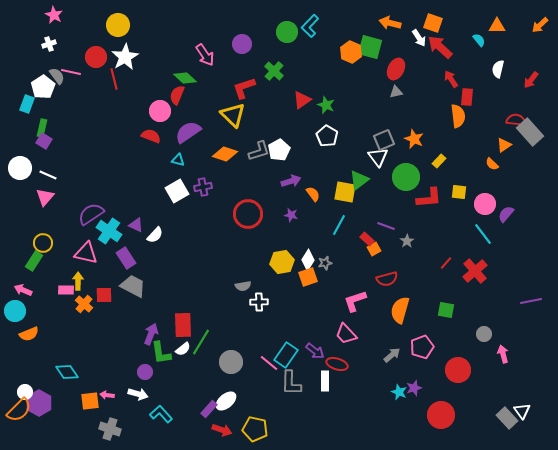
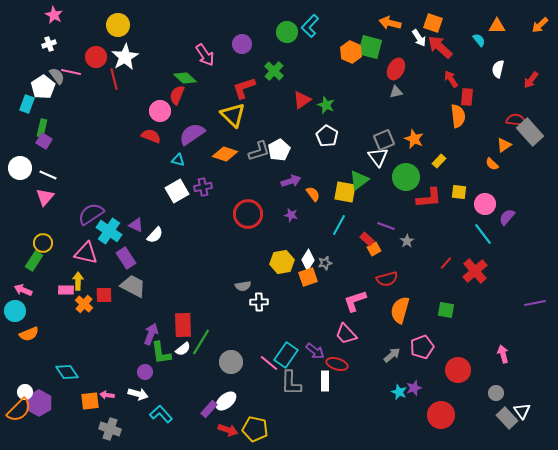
purple semicircle at (188, 132): moved 4 px right, 2 px down
purple semicircle at (506, 214): moved 1 px right, 3 px down
purple line at (531, 301): moved 4 px right, 2 px down
gray circle at (484, 334): moved 12 px right, 59 px down
red arrow at (222, 430): moved 6 px right
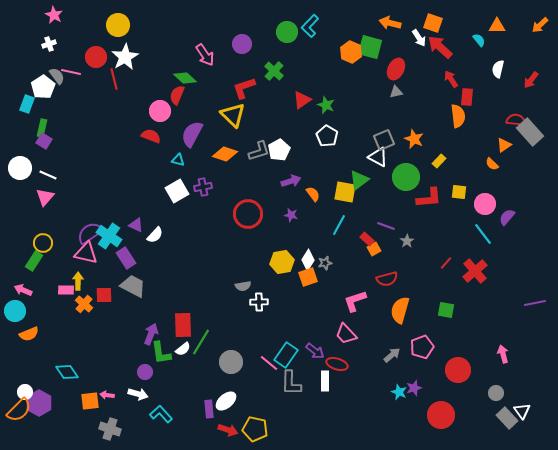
purple semicircle at (192, 134): rotated 28 degrees counterclockwise
white triangle at (378, 157): rotated 25 degrees counterclockwise
purple semicircle at (91, 214): moved 1 px left, 19 px down
cyan cross at (109, 231): moved 5 px down
purple rectangle at (209, 409): rotated 48 degrees counterclockwise
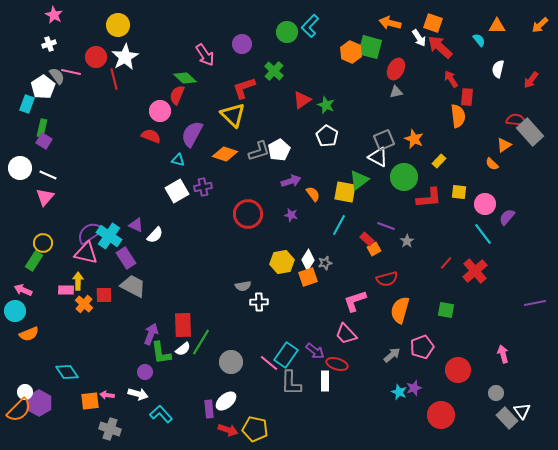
green circle at (406, 177): moved 2 px left
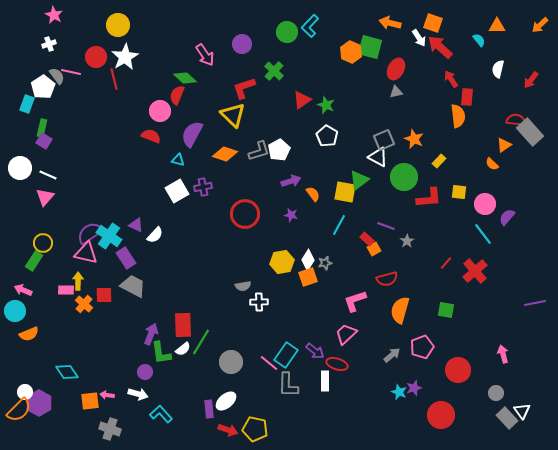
red circle at (248, 214): moved 3 px left
pink trapezoid at (346, 334): rotated 90 degrees clockwise
gray L-shape at (291, 383): moved 3 px left, 2 px down
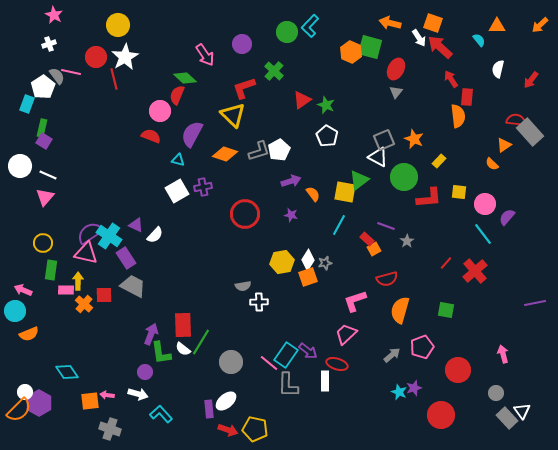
gray triangle at (396, 92): rotated 40 degrees counterclockwise
white circle at (20, 168): moved 2 px up
green rectangle at (34, 261): moved 17 px right, 9 px down; rotated 24 degrees counterclockwise
white semicircle at (183, 349): rotated 77 degrees clockwise
purple arrow at (315, 351): moved 7 px left
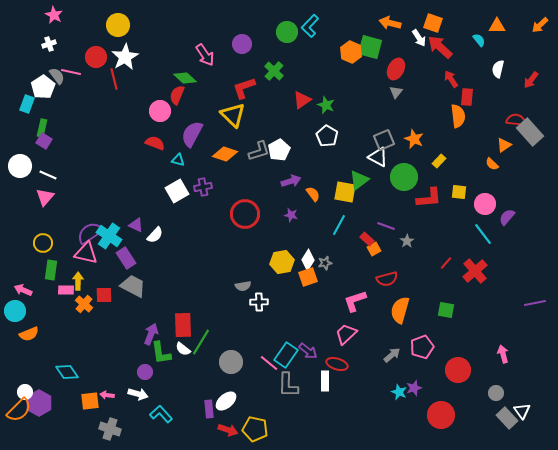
red semicircle at (151, 136): moved 4 px right, 7 px down
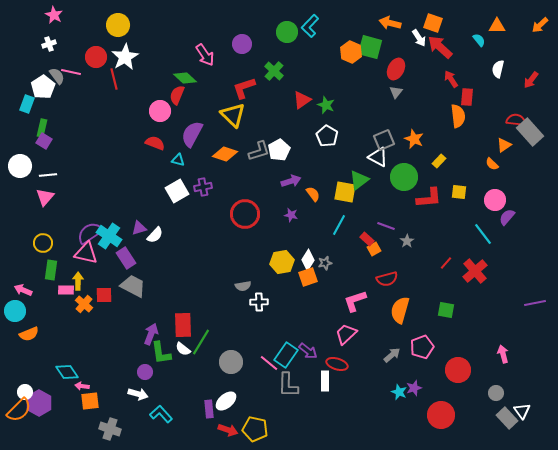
white line at (48, 175): rotated 30 degrees counterclockwise
pink circle at (485, 204): moved 10 px right, 4 px up
purple triangle at (136, 225): moved 3 px right, 3 px down; rotated 42 degrees counterclockwise
pink arrow at (107, 395): moved 25 px left, 9 px up
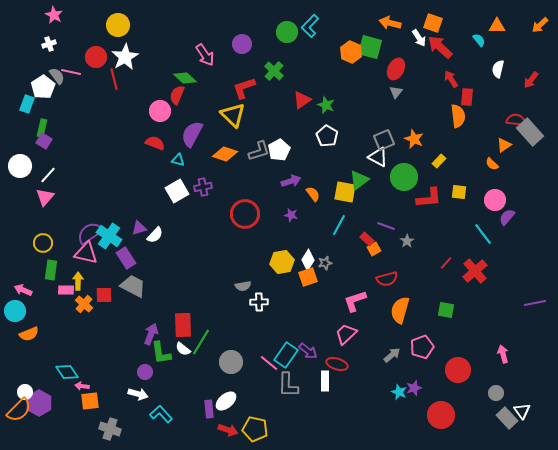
white line at (48, 175): rotated 42 degrees counterclockwise
